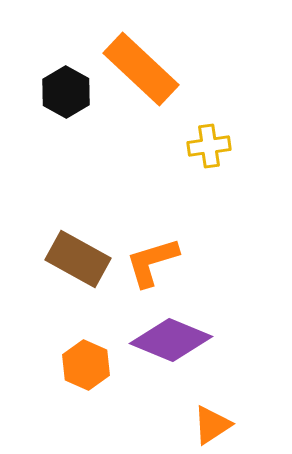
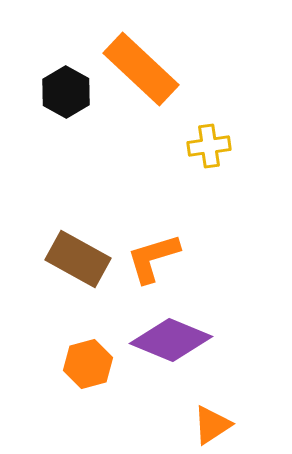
orange L-shape: moved 1 px right, 4 px up
orange hexagon: moved 2 px right, 1 px up; rotated 21 degrees clockwise
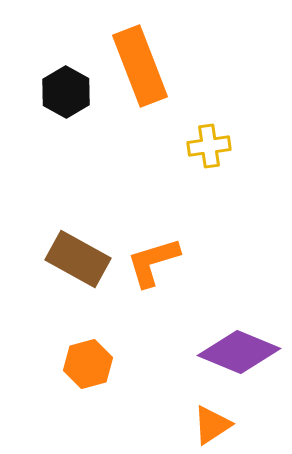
orange rectangle: moved 1 px left, 3 px up; rotated 26 degrees clockwise
orange L-shape: moved 4 px down
purple diamond: moved 68 px right, 12 px down
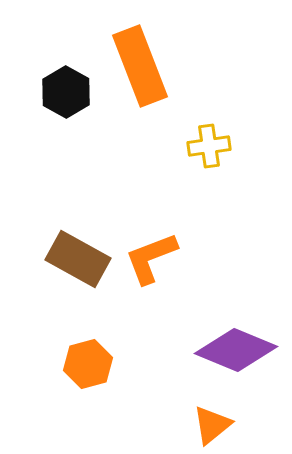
orange L-shape: moved 2 px left, 4 px up; rotated 4 degrees counterclockwise
purple diamond: moved 3 px left, 2 px up
orange triangle: rotated 6 degrees counterclockwise
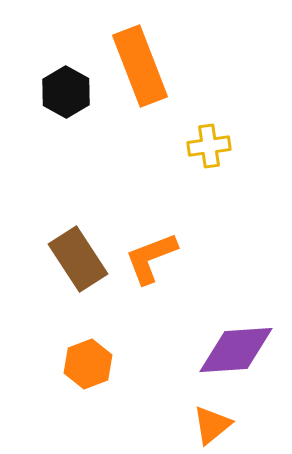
brown rectangle: rotated 28 degrees clockwise
purple diamond: rotated 26 degrees counterclockwise
orange hexagon: rotated 6 degrees counterclockwise
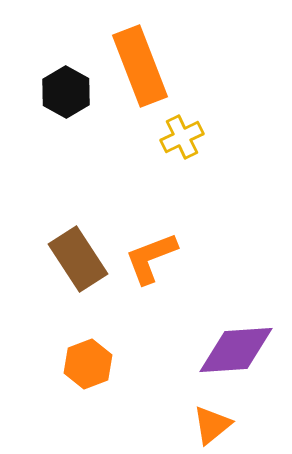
yellow cross: moved 27 px left, 9 px up; rotated 18 degrees counterclockwise
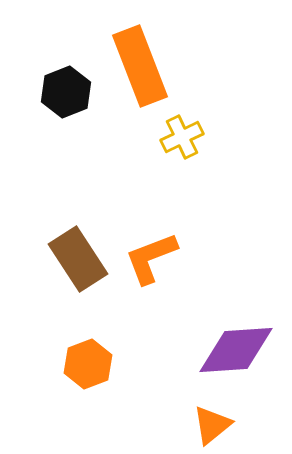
black hexagon: rotated 9 degrees clockwise
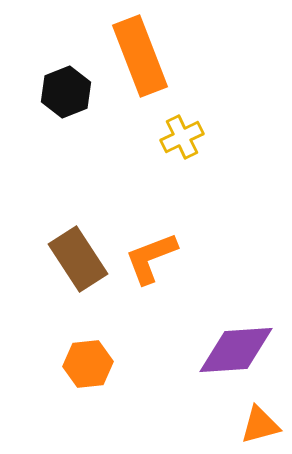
orange rectangle: moved 10 px up
orange hexagon: rotated 15 degrees clockwise
orange triangle: moved 48 px right; rotated 24 degrees clockwise
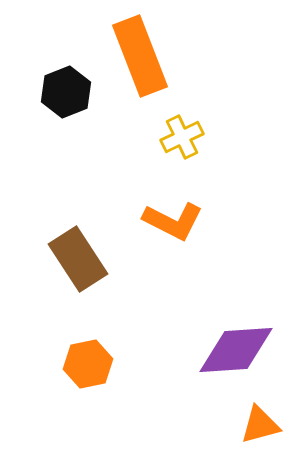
orange L-shape: moved 22 px right, 37 px up; rotated 132 degrees counterclockwise
orange hexagon: rotated 6 degrees counterclockwise
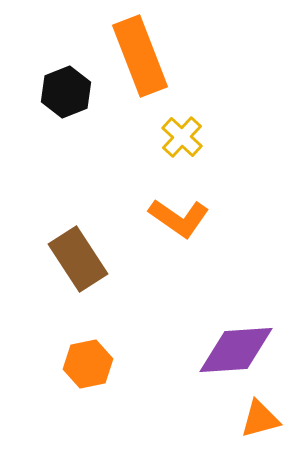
yellow cross: rotated 21 degrees counterclockwise
orange L-shape: moved 6 px right, 3 px up; rotated 8 degrees clockwise
orange triangle: moved 6 px up
